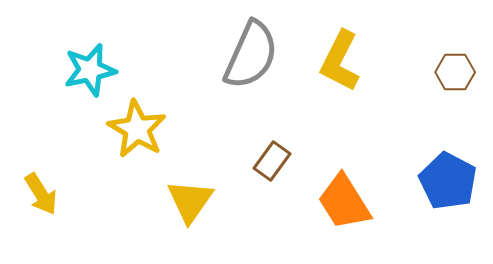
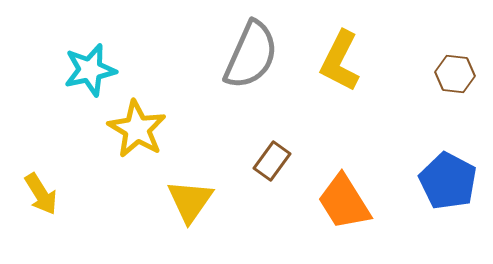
brown hexagon: moved 2 px down; rotated 6 degrees clockwise
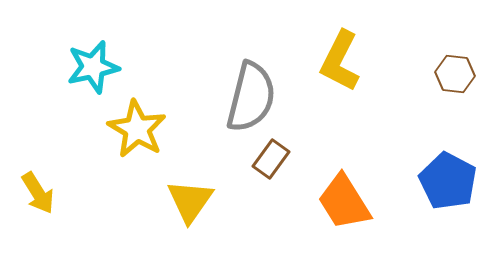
gray semicircle: moved 42 px down; rotated 10 degrees counterclockwise
cyan star: moved 3 px right, 3 px up
brown rectangle: moved 1 px left, 2 px up
yellow arrow: moved 3 px left, 1 px up
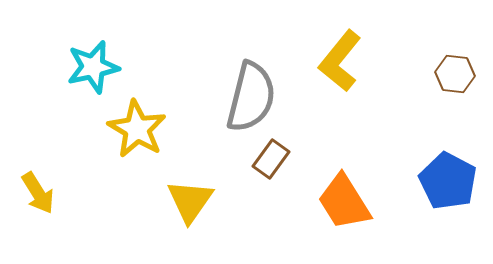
yellow L-shape: rotated 12 degrees clockwise
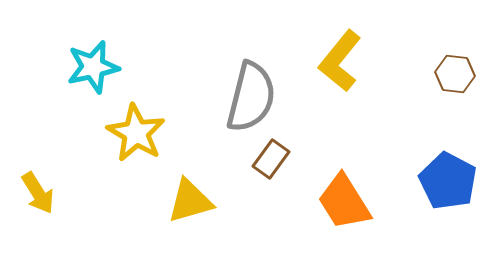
yellow star: moved 1 px left, 4 px down
yellow triangle: rotated 39 degrees clockwise
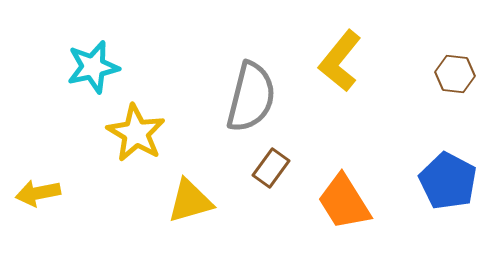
brown rectangle: moved 9 px down
yellow arrow: rotated 111 degrees clockwise
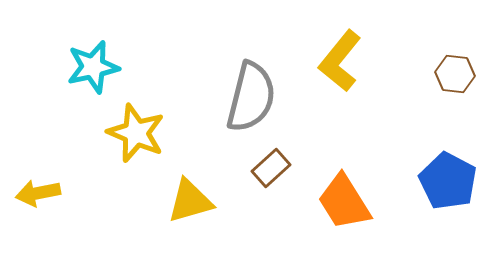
yellow star: rotated 8 degrees counterclockwise
brown rectangle: rotated 12 degrees clockwise
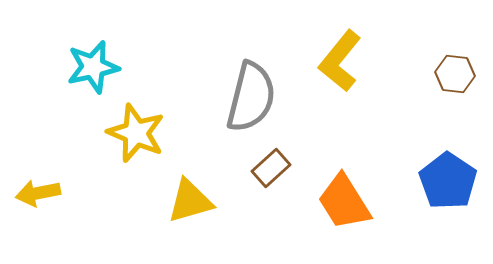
blue pentagon: rotated 6 degrees clockwise
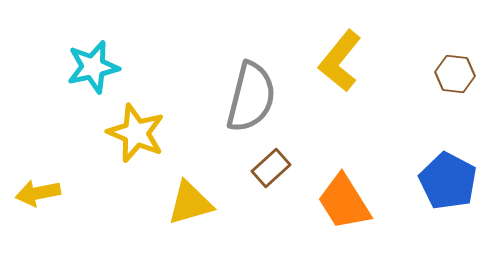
blue pentagon: rotated 6 degrees counterclockwise
yellow triangle: moved 2 px down
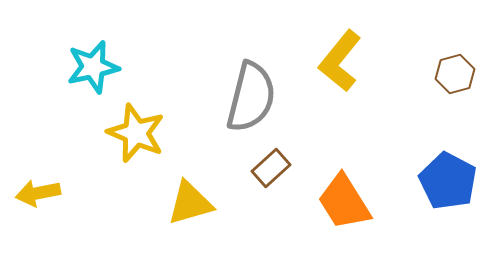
brown hexagon: rotated 21 degrees counterclockwise
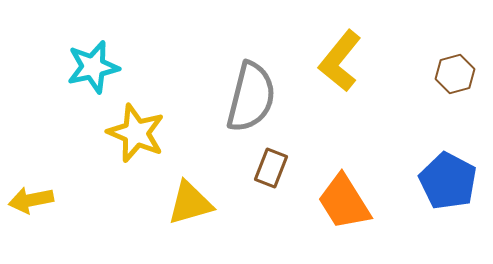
brown rectangle: rotated 27 degrees counterclockwise
yellow arrow: moved 7 px left, 7 px down
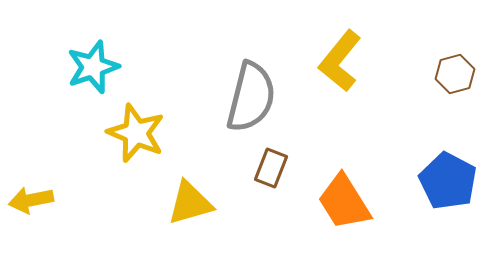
cyan star: rotated 6 degrees counterclockwise
